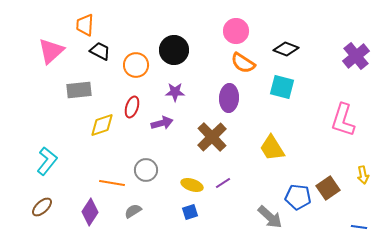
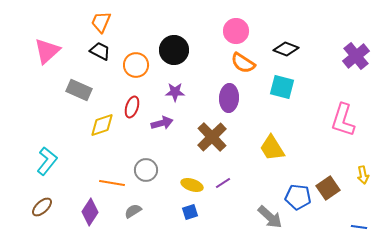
orange trapezoid: moved 16 px right, 3 px up; rotated 20 degrees clockwise
pink triangle: moved 4 px left
gray rectangle: rotated 30 degrees clockwise
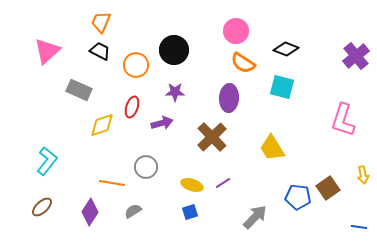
gray circle: moved 3 px up
gray arrow: moved 15 px left; rotated 88 degrees counterclockwise
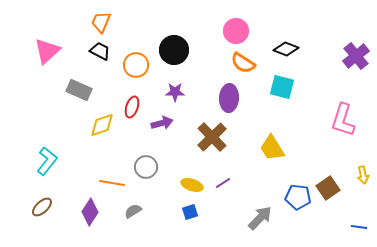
gray arrow: moved 5 px right, 1 px down
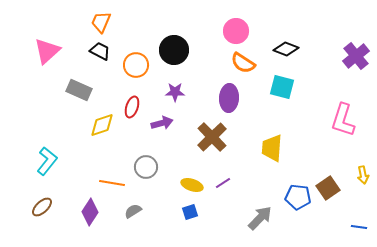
yellow trapezoid: rotated 36 degrees clockwise
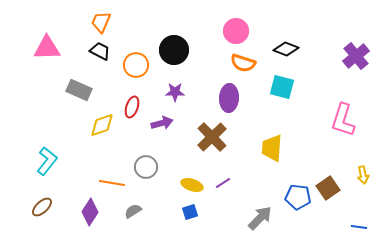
pink triangle: moved 3 px up; rotated 40 degrees clockwise
orange semicircle: rotated 15 degrees counterclockwise
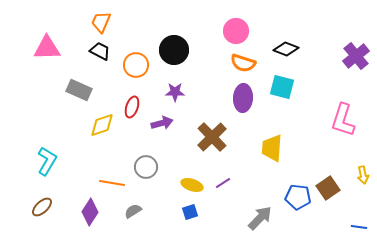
purple ellipse: moved 14 px right
cyan L-shape: rotated 8 degrees counterclockwise
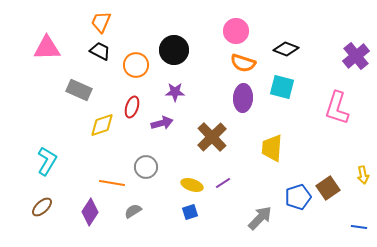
pink L-shape: moved 6 px left, 12 px up
blue pentagon: rotated 25 degrees counterclockwise
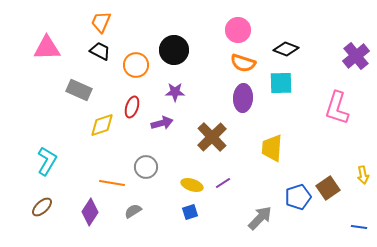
pink circle: moved 2 px right, 1 px up
cyan square: moved 1 px left, 4 px up; rotated 15 degrees counterclockwise
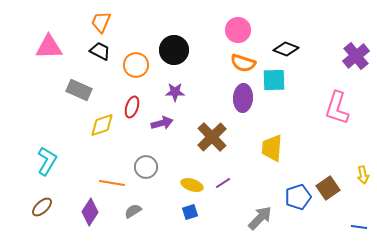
pink triangle: moved 2 px right, 1 px up
cyan square: moved 7 px left, 3 px up
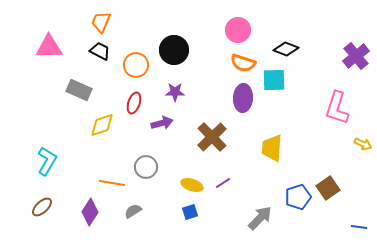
red ellipse: moved 2 px right, 4 px up
yellow arrow: moved 31 px up; rotated 54 degrees counterclockwise
